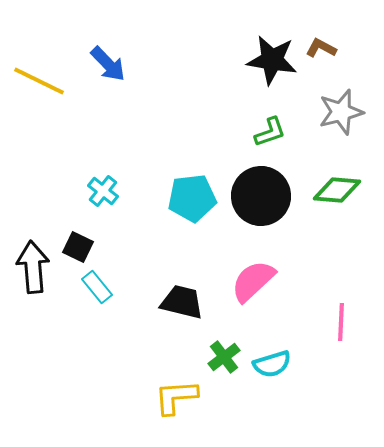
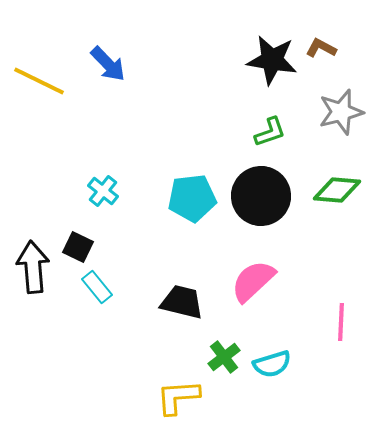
yellow L-shape: moved 2 px right
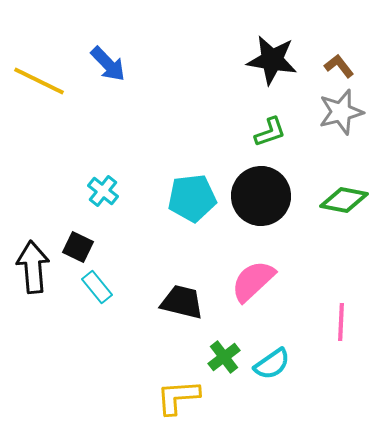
brown L-shape: moved 18 px right, 18 px down; rotated 24 degrees clockwise
green diamond: moved 7 px right, 10 px down; rotated 6 degrees clockwise
cyan semicircle: rotated 18 degrees counterclockwise
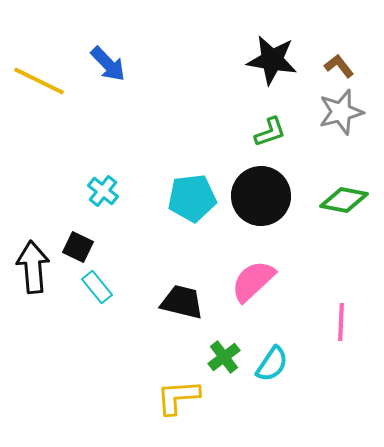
cyan semicircle: rotated 21 degrees counterclockwise
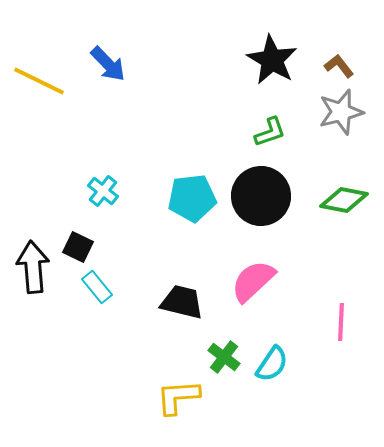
black star: rotated 21 degrees clockwise
green cross: rotated 16 degrees counterclockwise
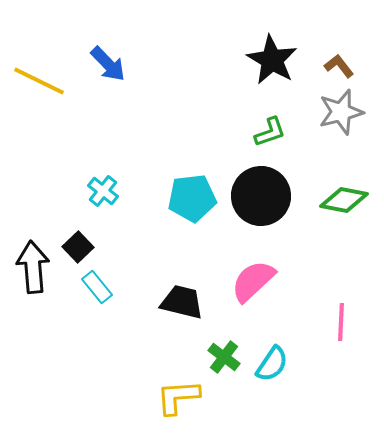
black square: rotated 20 degrees clockwise
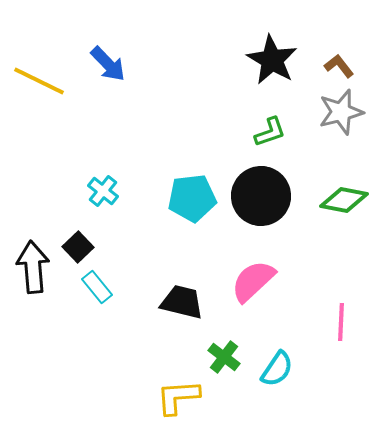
cyan semicircle: moved 5 px right, 5 px down
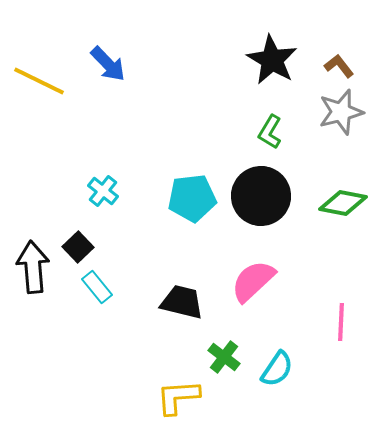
green L-shape: rotated 140 degrees clockwise
green diamond: moved 1 px left, 3 px down
